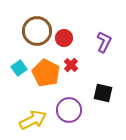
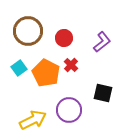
brown circle: moved 9 px left
purple L-shape: moved 2 px left; rotated 25 degrees clockwise
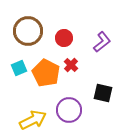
cyan square: rotated 14 degrees clockwise
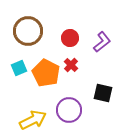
red circle: moved 6 px right
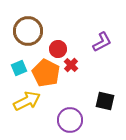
red circle: moved 12 px left, 11 px down
purple L-shape: rotated 10 degrees clockwise
black square: moved 2 px right, 8 px down
purple circle: moved 1 px right, 10 px down
yellow arrow: moved 6 px left, 19 px up
